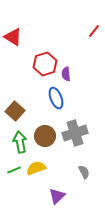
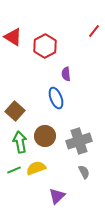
red hexagon: moved 18 px up; rotated 10 degrees counterclockwise
gray cross: moved 4 px right, 8 px down
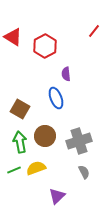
brown square: moved 5 px right, 2 px up; rotated 12 degrees counterclockwise
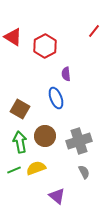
purple triangle: rotated 36 degrees counterclockwise
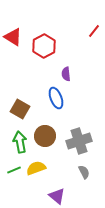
red hexagon: moved 1 px left
